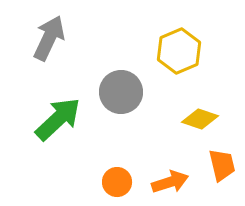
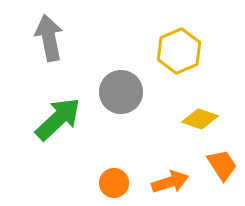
gray arrow: rotated 36 degrees counterclockwise
orange trapezoid: rotated 20 degrees counterclockwise
orange circle: moved 3 px left, 1 px down
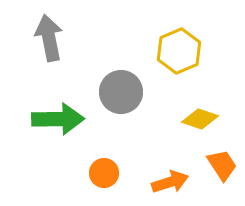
green arrow: rotated 42 degrees clockwise
orange circle: moved 10 px left, 10 px up
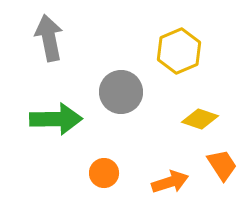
green arrow: moved 2 px left
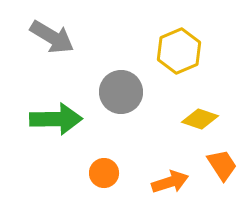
gray arrow: moved 3 px right, 1 px up; rotated 132 degrees clockwise
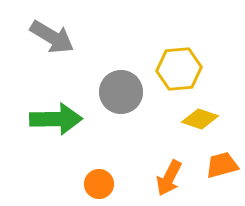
yellow hexagon: moved 18 px down; rotated 18 degrees clockwise
orange trapezoid: rotated 72 degrees counterclockwise
orange circle: moved 5 px left, 11 px down
orange arrow: moved 1 px left, 4 px up; rotated 135 degrees clockwise
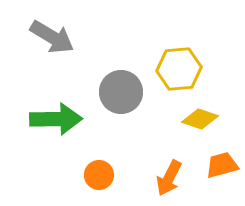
orange circle: moved 9 px up
